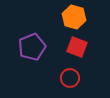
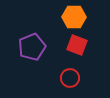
orange hexagon: rotated 15 degrees counterclockwise
red square: moved 2 px up
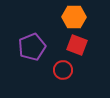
red circle: moved 7 px left, 8 px up
